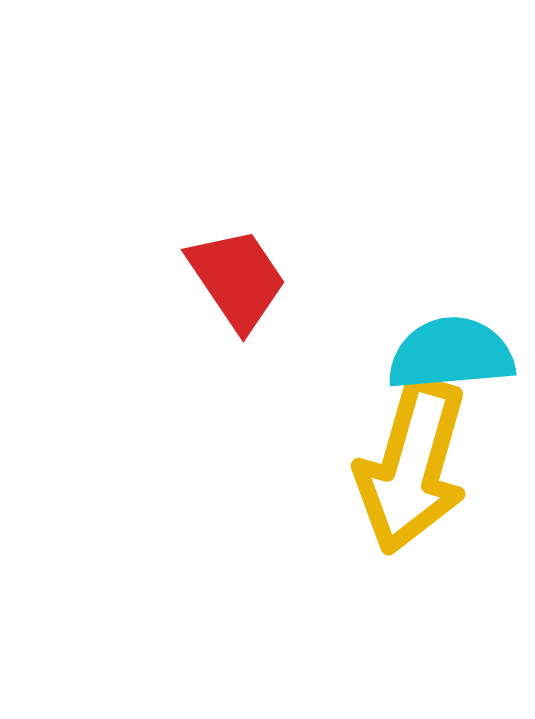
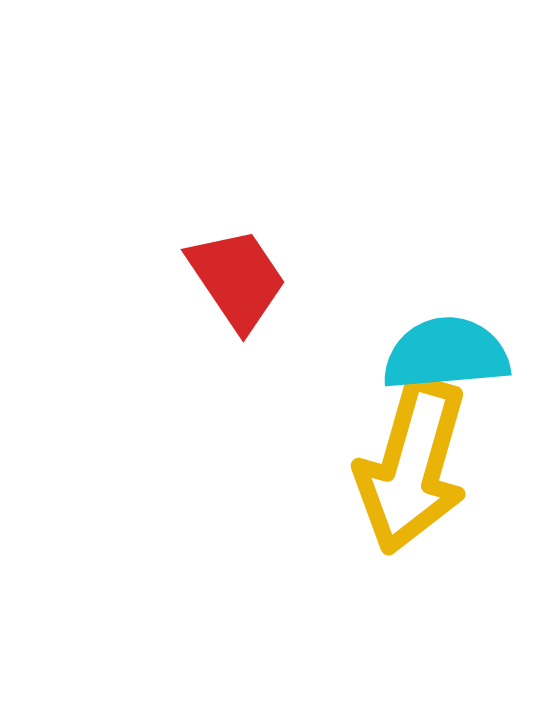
cyan semicircle: moved 5 px left
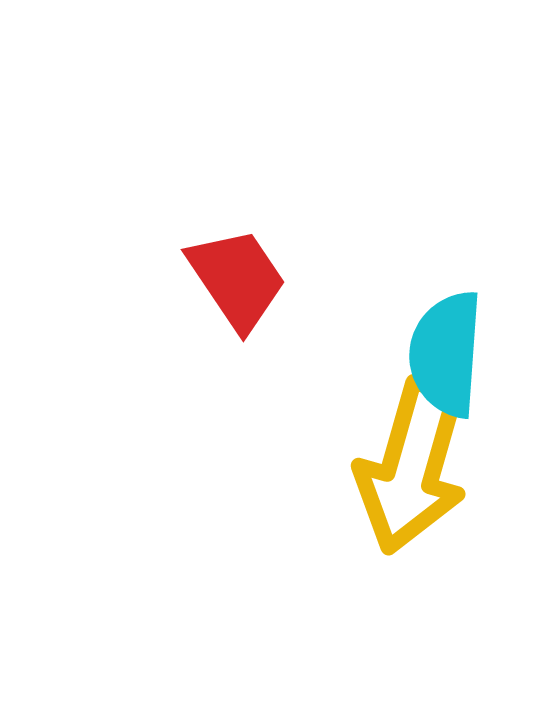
cyan semicircle: rotated 81 degrees counterclockwise
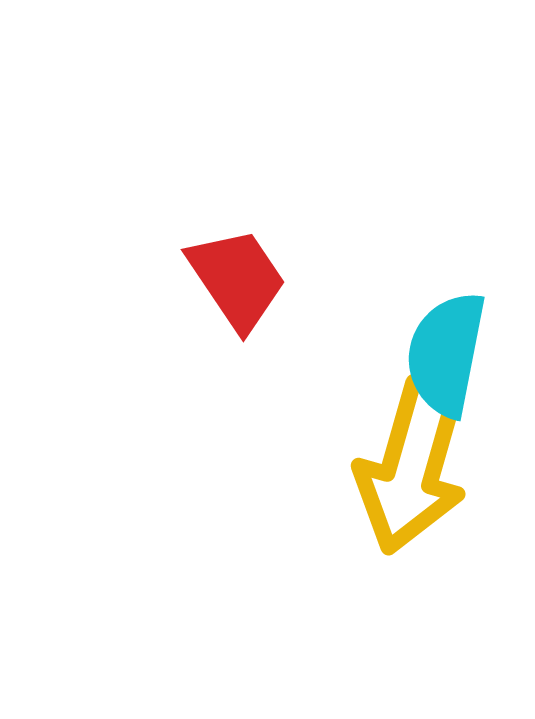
cyan semicircle: rotated 7 degrees clockwise
